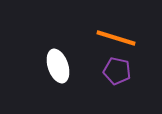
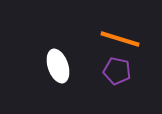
orange line: moved 4 px right, 1 px down
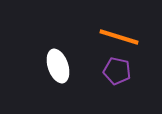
orange line: moved 1 px left, 2 px up
